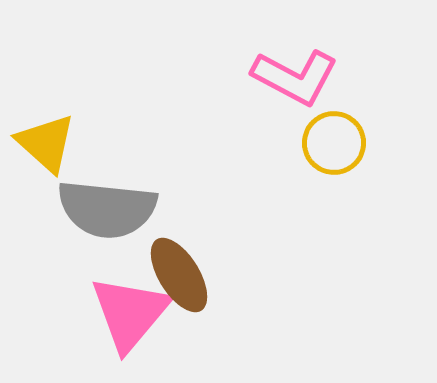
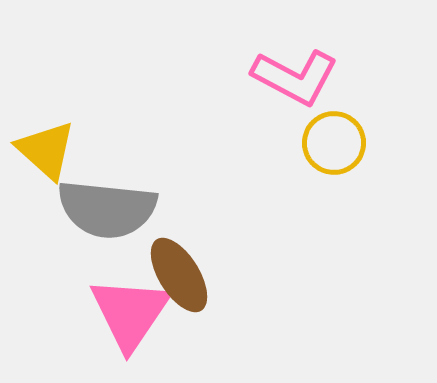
yellow triangle: moved 7 px down
pink triangle: rotated 6 degrees counterclockwise
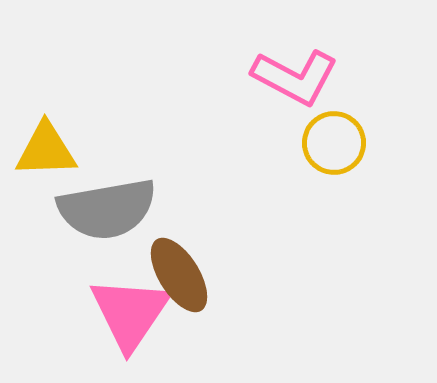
yellow triangle: rotated 44 degrees counterclockwise
gray semicircle: rotated 16 degrees counterclockwise
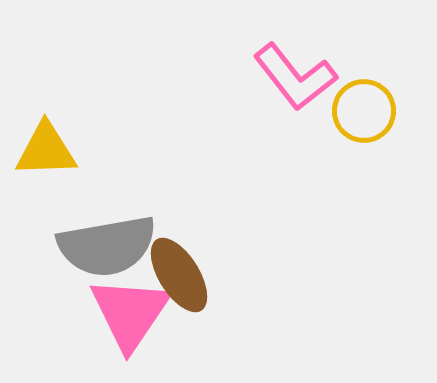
pink L-shape: rotated 24 degrees clockwise
yellow circle: moved 30 px right, 32 px up
gray semicircle: moved 37 px down
